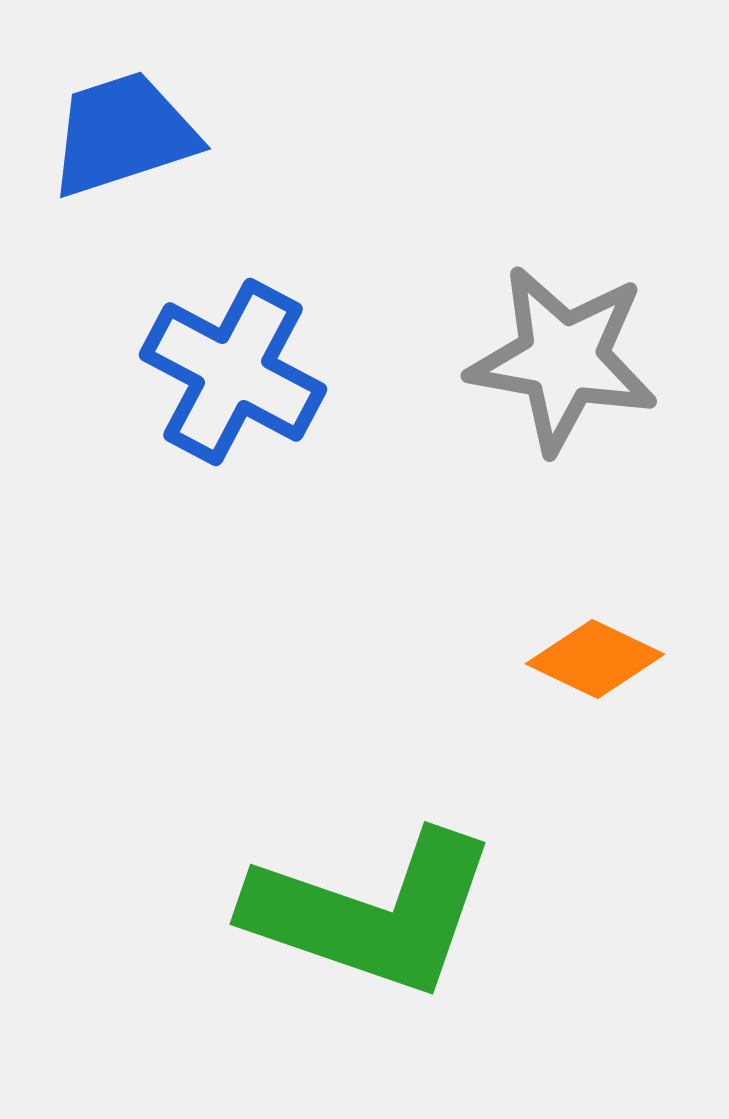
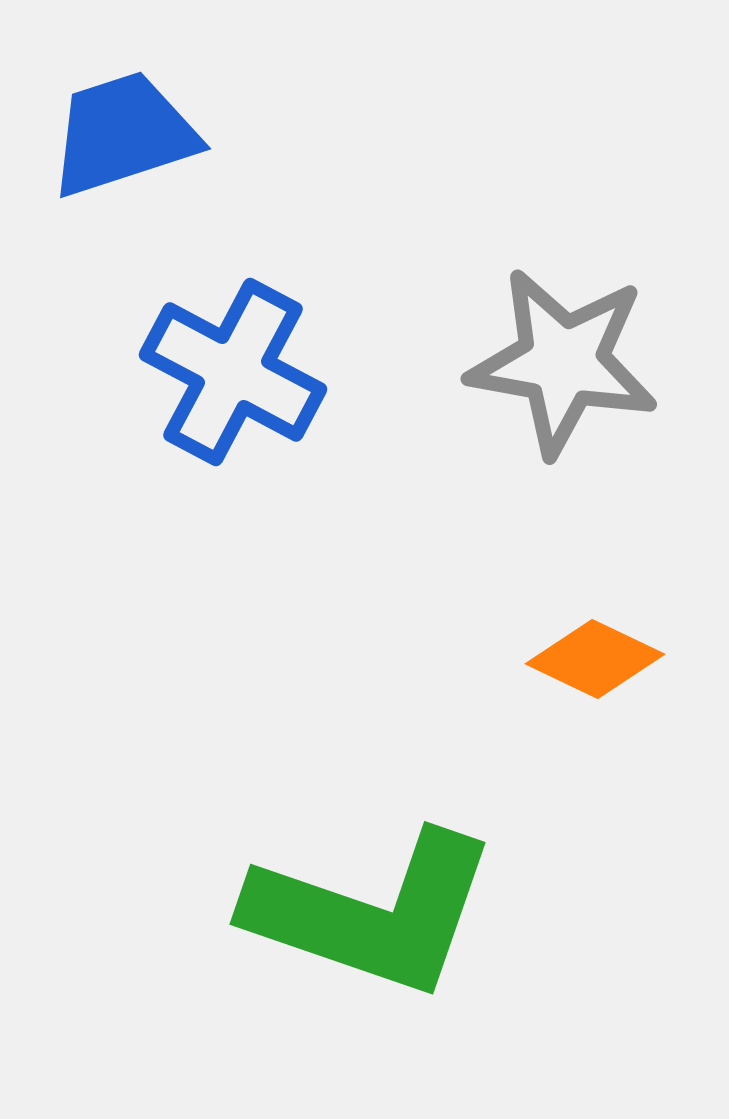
gray star: moved 3 px down
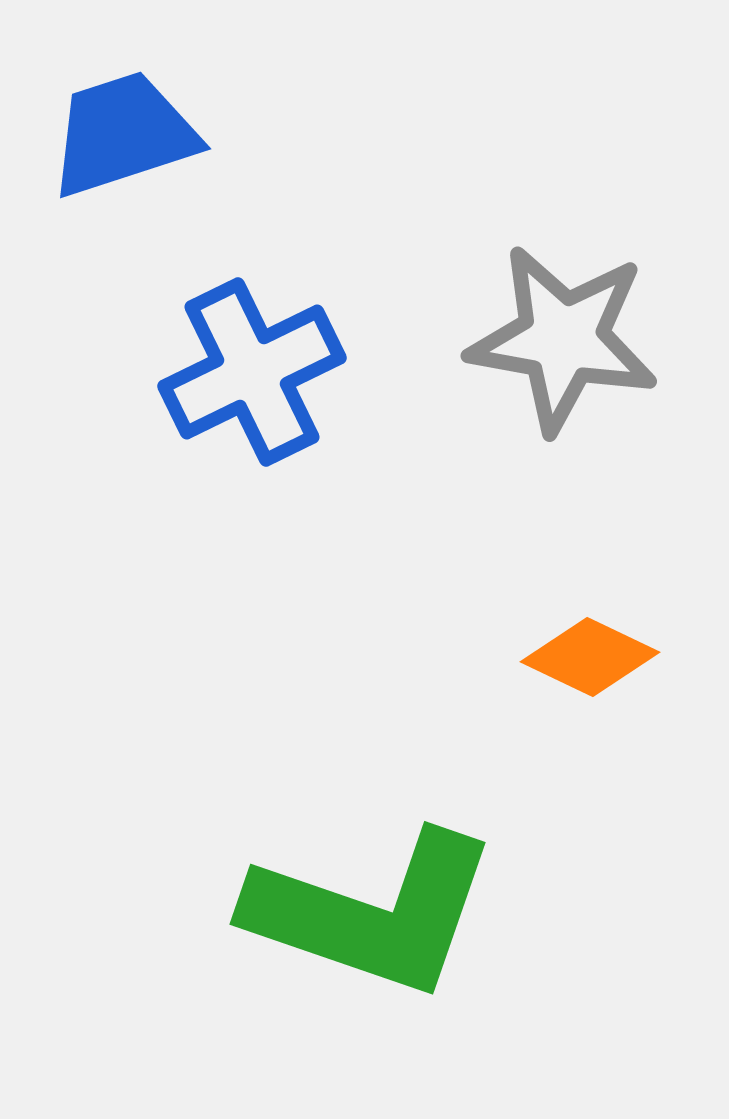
gray star: moved 23 px up
blue cross: moved 19 px right; rotated 36 degrees clockwise
orange diamond: moved 5 px left, 2 px up
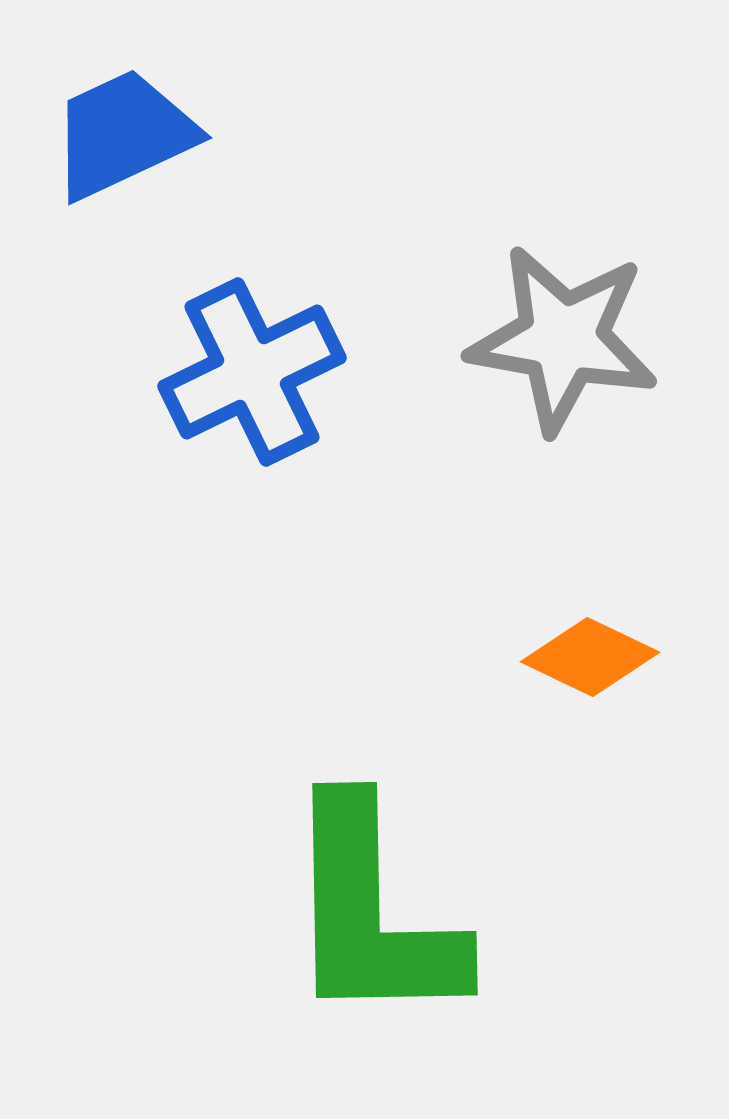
blue trapezoid: rotated 7 degrees counterclockwise
green L-shape: rotated 70 degrees clockwise
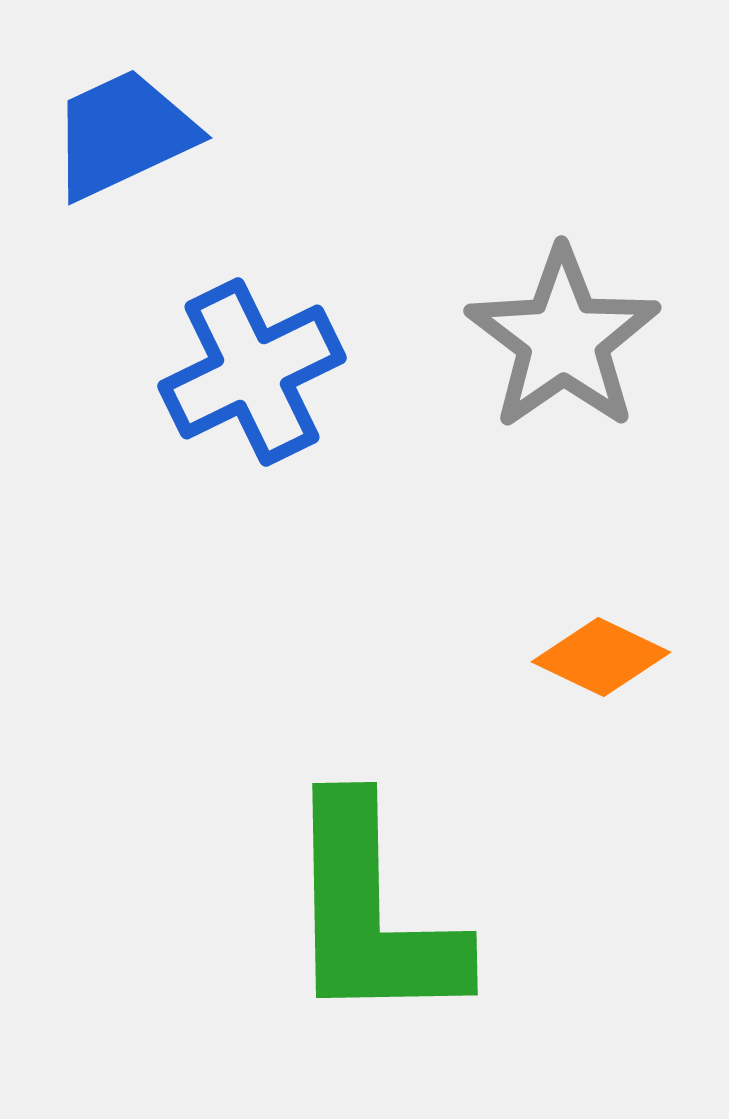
gray star: rotated 27 degrees clockwise
orange diamond: moved 11 px right
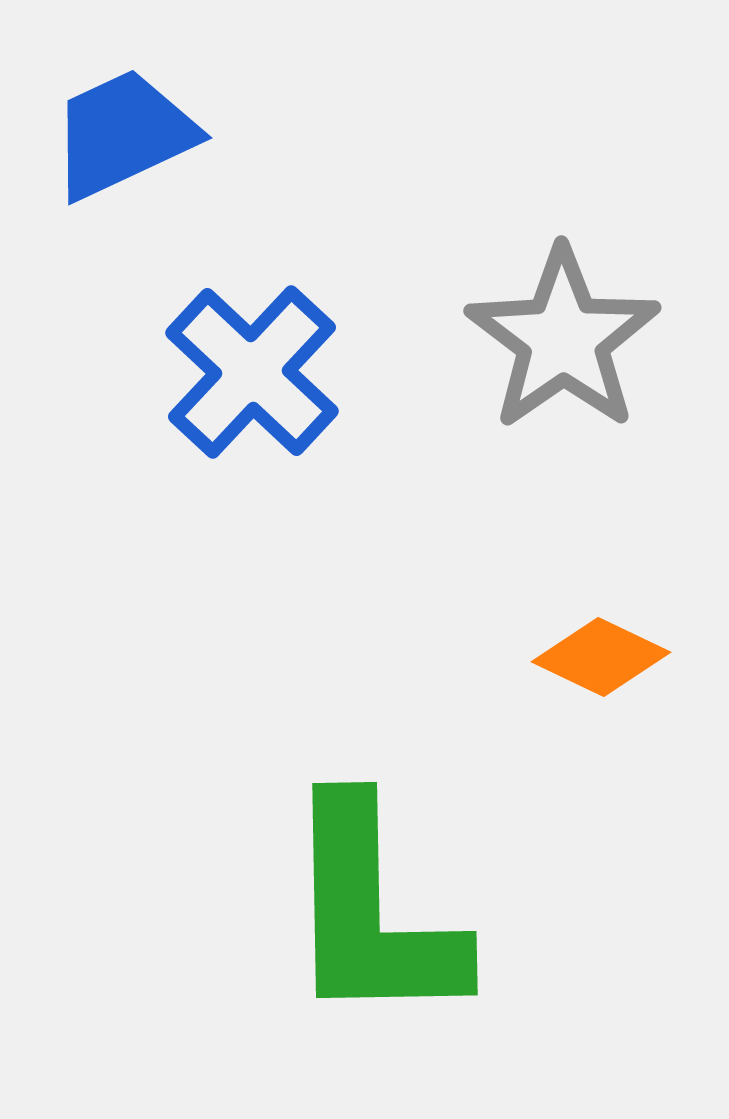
blue cross: rotated 21 degrees counterclockwise
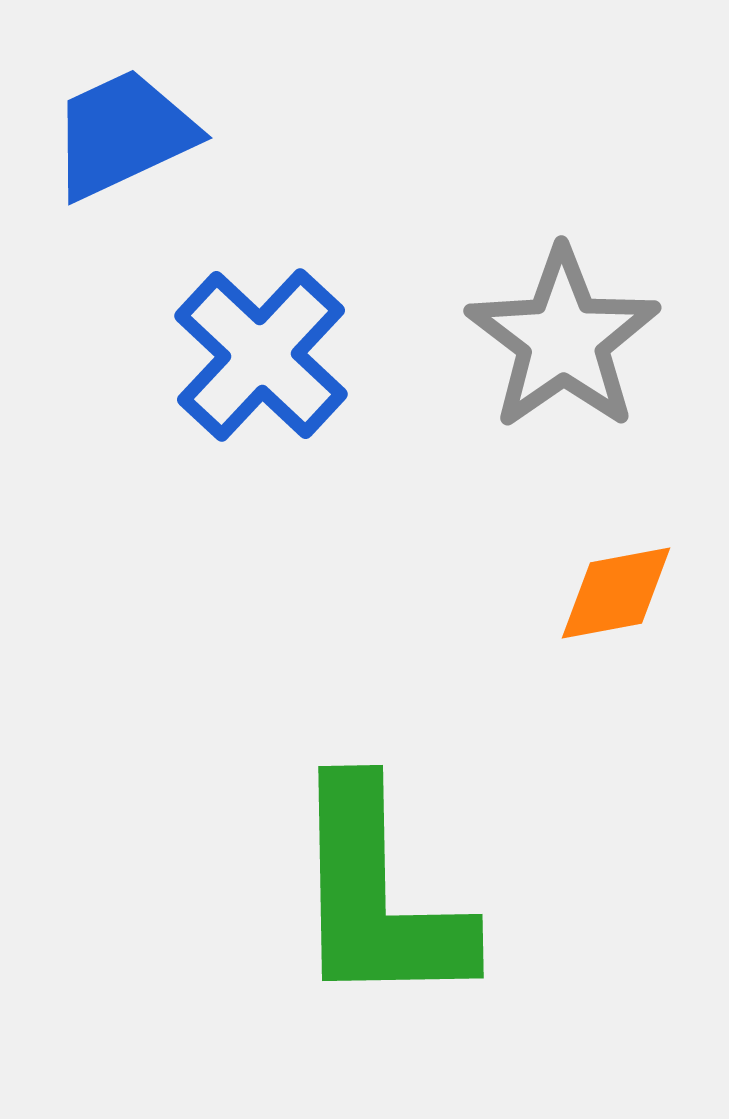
blue cross: moved 9 px right, 17 px up
orange diamond: moved 15 px right, 64 px up; rotated 36 degrees counterclockwise
green L-shape: moved 6 px right, 17 px up
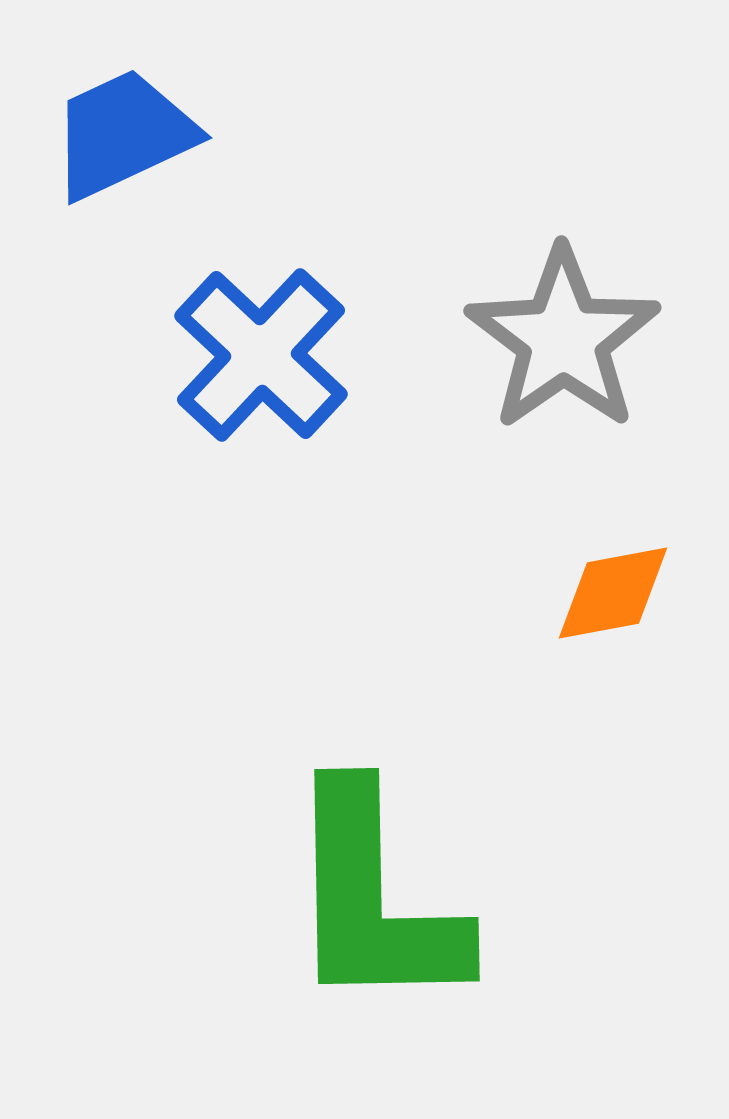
orange diamond: moved 3 px left
green L-shape: moved 4 px left, 3 px down
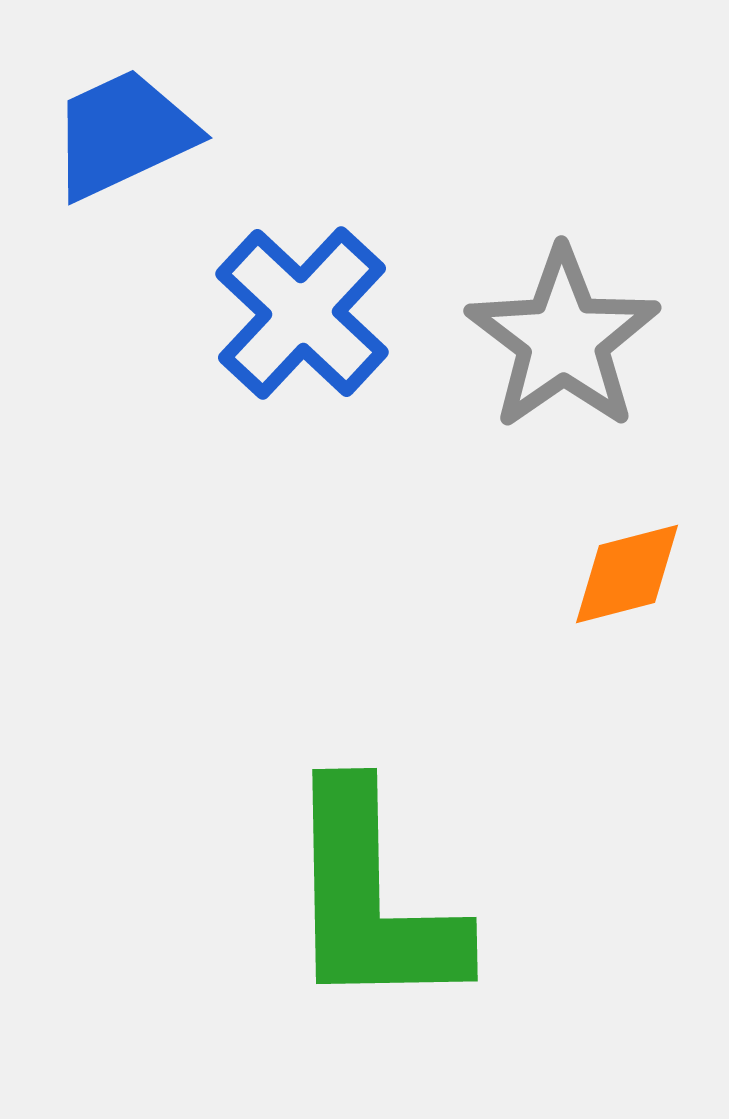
blue cross: moved 41 px right, 42 px up
orange diamond: moved 14 px right, 19 px up; rotated 4 degrees counterclockwise
green L-shape: moved 2 px left
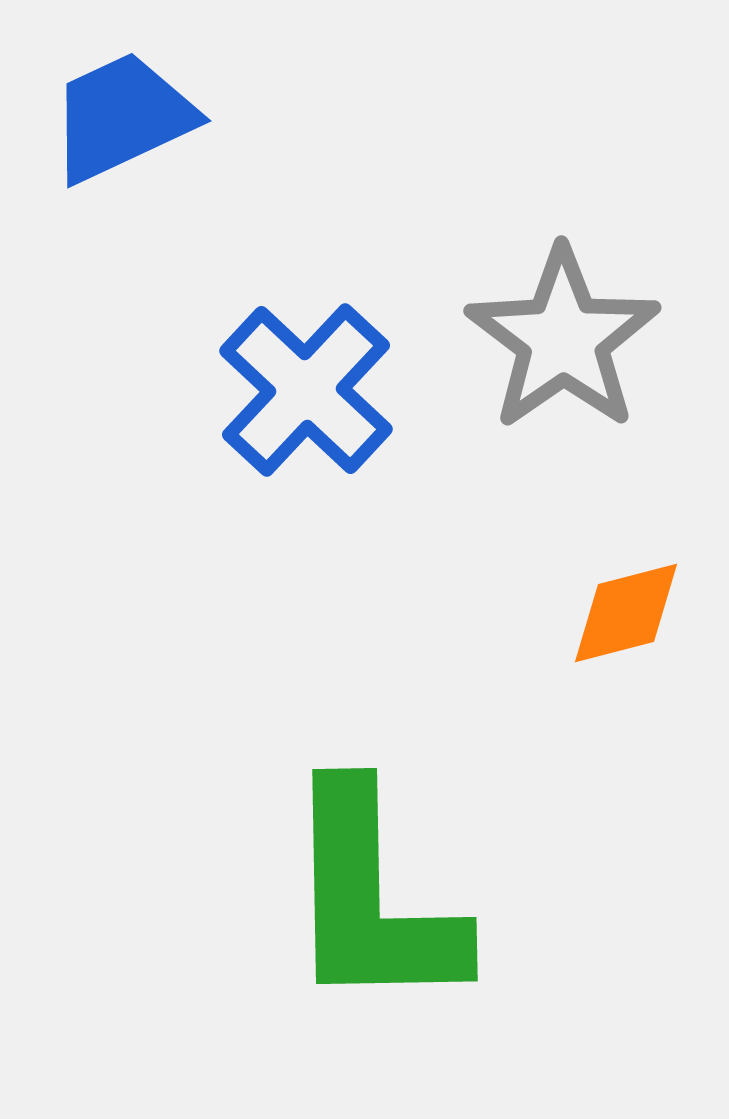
blue trapezoid: moved 1 px left, 17 px up
blue cross: moved 4 px right, 77 px down
orange diamond: moved 1 px left, 39 px down
